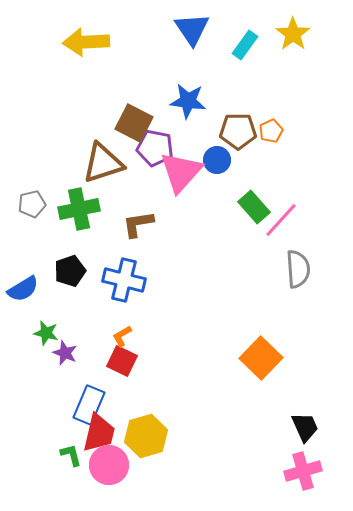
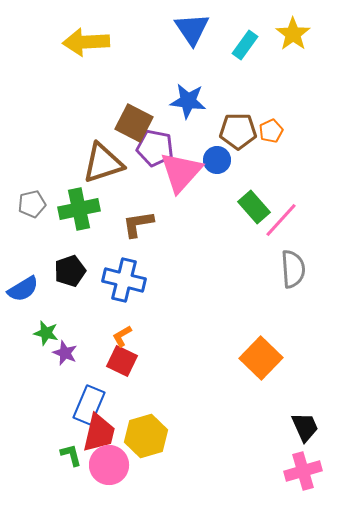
gray semicircle: moved 5 px left
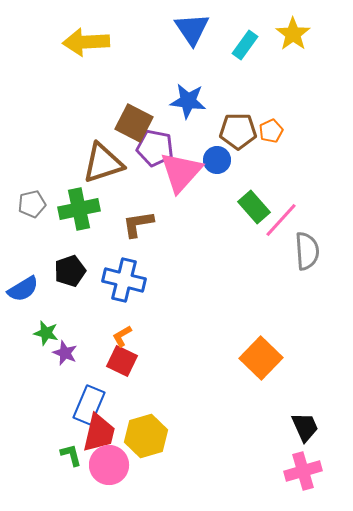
gray semicircle: moved 14 px right, 18 px up
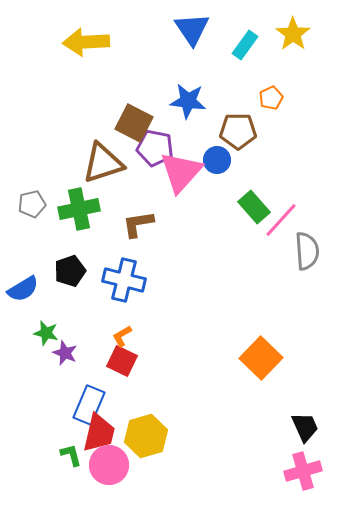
orange pentagon: moved 33 px up
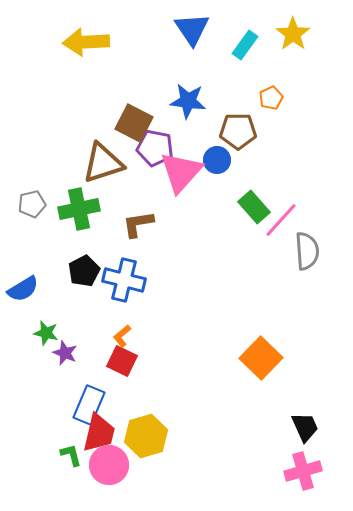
black pentagon: moved 14 px right; rotated 8 degrees counterclockwise
orange L-shape: rotated 10 degrees counterclockwise
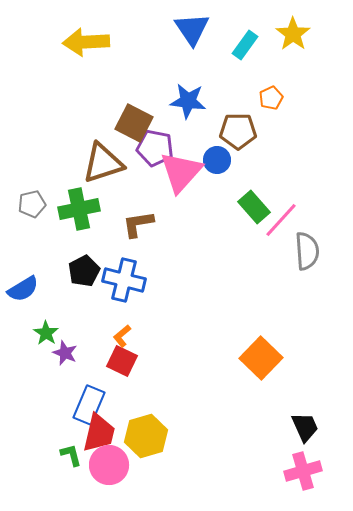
green star: rotated 20 degrees clockwise
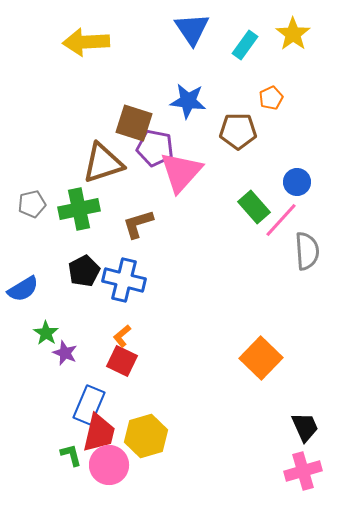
brown square: rotated 9 degrees counterclockwise
blue circle: moved 80 px right, 22 px down
brown L-shape: rotated 8 degrees counterclockwise
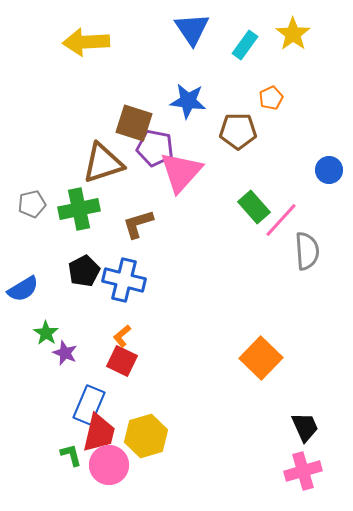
blue circle: moved 32 px right, 12 px up
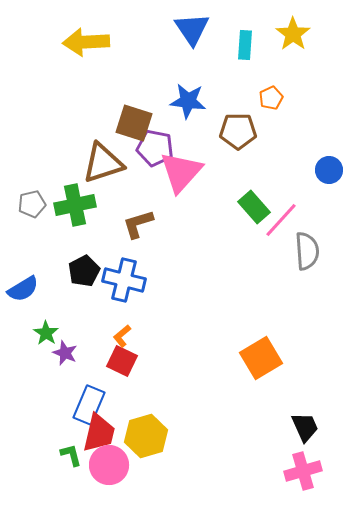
cyan rectangle: rotated 32 degrees counterclockwise
green cross: moved 4 px left, 4 px up
orange square: rotated 15 degrees clockwise
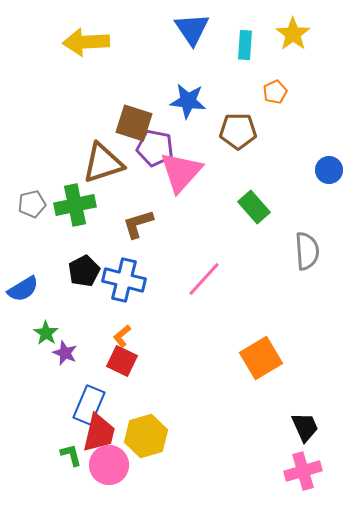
orange pentagon: moved 4 px right, 6 px up
pink line: moved 77 px left, 59 px down
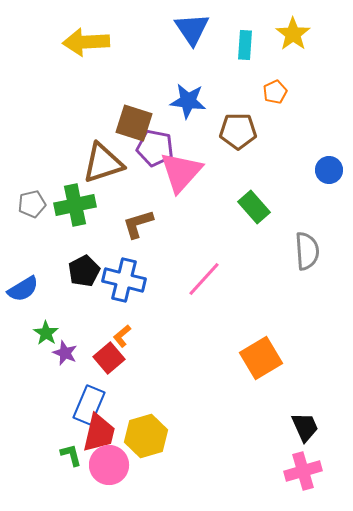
red square: moved 13 px left, 3 px up; rotated 24 degrees clockwise
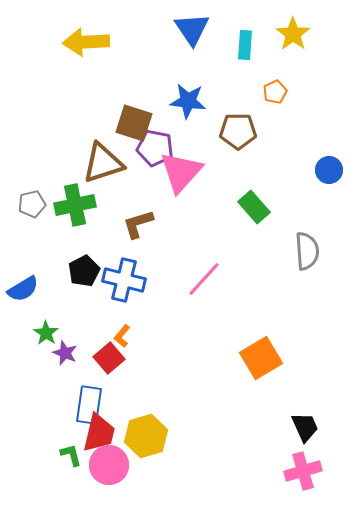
orange L-shape: rotated 10 degrees counterclockwise
blue rectangle: rotated 15 degrees counterclockwise
